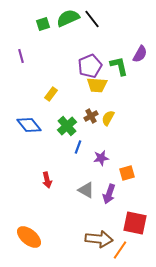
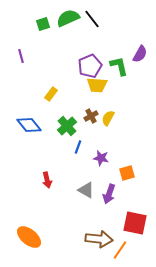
purple star: rotated 21 degrees clockwise
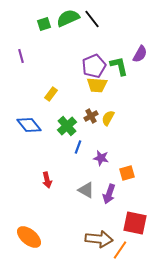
green square: moved 1 px right
purple pentagon: moved 4 px right
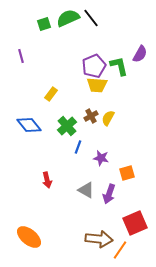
black line: moved 1 px left, 1 px up
red square: rotated 35 degrees counterclockwise
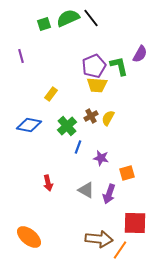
blue diamond: rotated 40 degrees counterclockwise
red arrow: moved 1 px right, 3 px down
red square: rotated 25 degrees clockwise
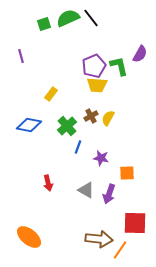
orange square: rotated 14 degrees clockwise
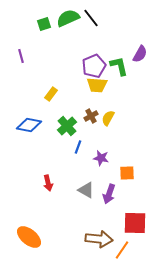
orange line: moved 2 px right
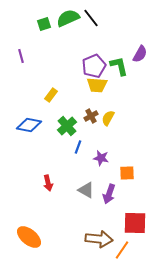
yellow rectangle: moved 1 px down
